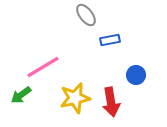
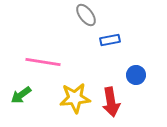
pink line: moved 5 px up; rotated 40 degrees clockwise
yellow star: rotated 8 degrees clockwise
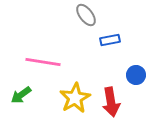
yellow star: rotated 24 degrees counterclockwise
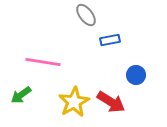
yellow star: moved 1 px left, 4 px down
red arrow: rotated 48 degrees counterclockwise
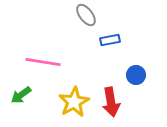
red arrow: rotated 48 degrees clockwise
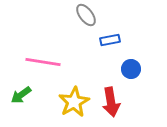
blue circle: moved 5 px left, 6 px up
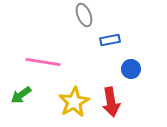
gray ellipse: moved 2 px left; rotated 15 degrees clockwise
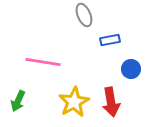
green arrow: moved 3 px left, 6 px down; rotated 30 degrees counterclockwise
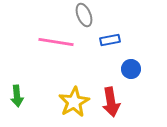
pink line: moved 13 px right, 20 px up
green arrow: moved 1 px left, 5 px up; rotated 30 degrees counterclockwise
